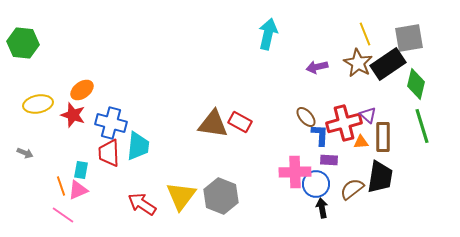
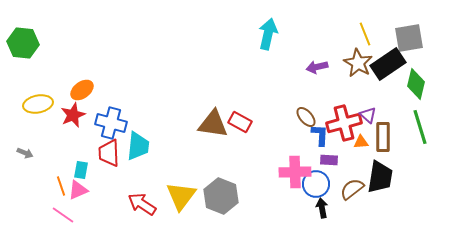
red star: rotated 30 degrees clockwise
green line: moved 2 px left, 1 px down
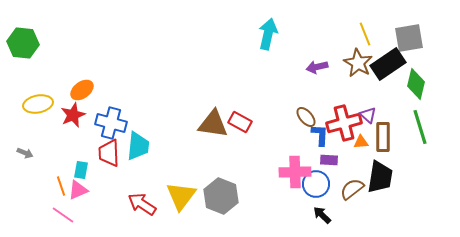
black arrow: moved 7 px down; rotated 36 degrees counterclockwise
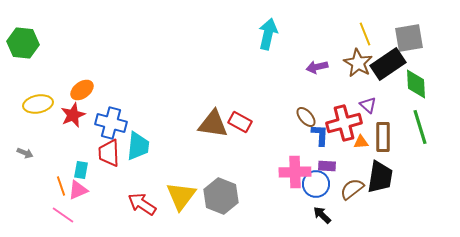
green diamond: rotated 16 degrees counterclockwise
purple triangle: moved 10 px up
purple rectangle: moved 2 px left, 6 px down
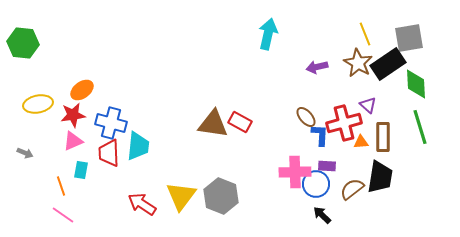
red star: rotated 15 degrees clockwise
pink triangle: moved 5 px left, 49 px up
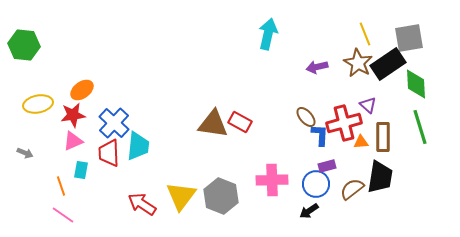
green hexagon: moved 1 px right, 2 px down
blue cross: moved 3 px right; rotated 28 degrees clockwise
purple rectangle: rotated 18 degrees counterclockwise
pink cross: moved 23 px left, 8 px down
black arrow: moved 13 px left, 4 px up; rotated 78 degrees counterclockwise
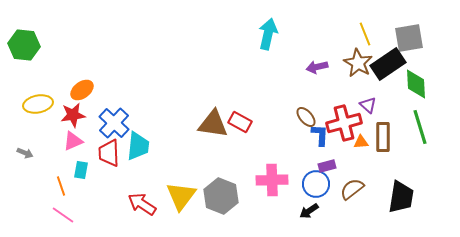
black trapezoid: moved 21 px right, 20 px down
